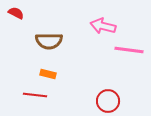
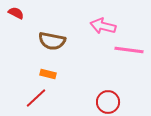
brown semicircle: moved 3 px right; rotated 12 degrees clockwise
red line: moved 1 px right, 3 px down; rotated 50 degrees counterclockwise
red circle: moved 1 px down
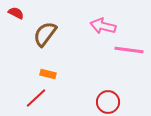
brown semicircle: moved 7 px left, 7 px up; rotated 116 degrees clockwise
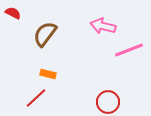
red semicircle: moved 3 px left
pink line: rotated 28 degrees counterclockwise
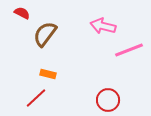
red semicircle: moved 9 px right
red circle: moved 2 px up
